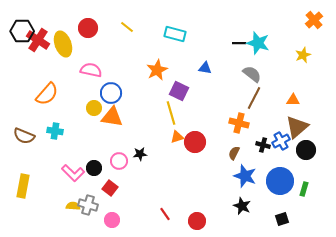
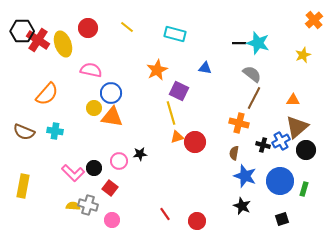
brown semicircle at (24, 136): moved 4 px up
brown semicircle at (234, 153): rotated 16 degrees counterclockwise
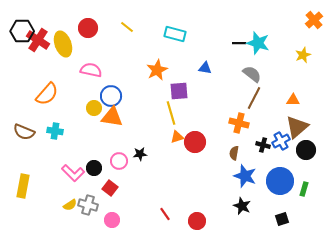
purple square at (179, 91): rotated 30 degrees counterclockwise
blue circle at (111, 93): moved 3 px down
yellow semicircle at (73, 206): moved 3 px left, 1 px up; rotated 144 degrees clockwise
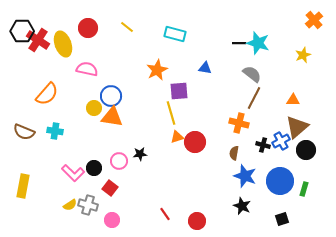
pink semicircle at (91, 70): moved 4 px left, 1 px up
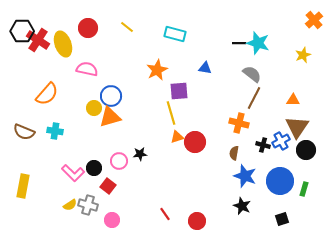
orange triangle at (112, 117): moved 2 px left; rotated 25 degrees counterclockwise
brown triangle at (297, 127): rotated 15 degrees counterclockwise
red square at (110, 188): moved 2 px left, 2 px up
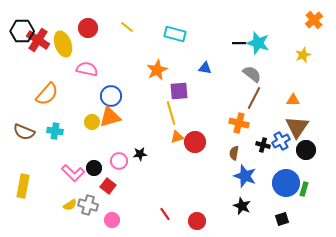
yellow circle at (94, 108): moved 2 px left, 14 px down
blue circle at (280, 181): moved 6 px right, 2 px down
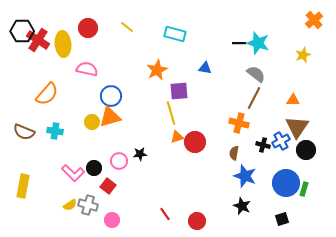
yellow ellipse at (63, 44): rotated 15 degrees clockwise
gray semicircle at (252, 74): moved 4 px right
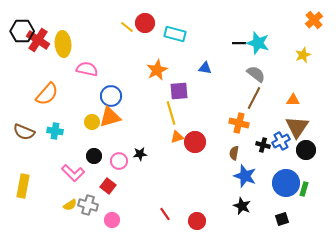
red circle at (88, 28): moved 57 px right, 5 px up
black circle at (94, 168): moved 12 px up
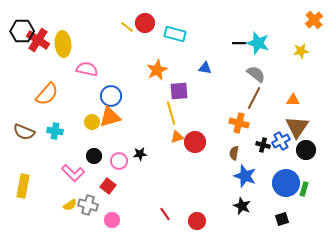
yellow star at (303, 55): moved 2 px left, 4 px up; rotated 14 degrees clockwise
